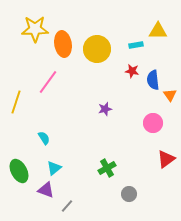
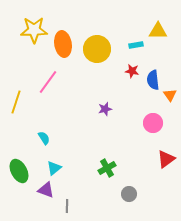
yellow star: moved 1 px left, 1 px down
gray line: rotated 40 degrees counterclockwise
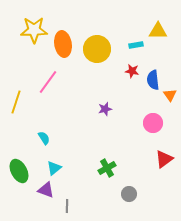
red triangle: moved 2 px left
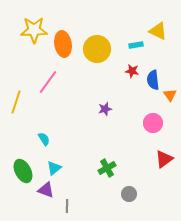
yellow triangle: rotated 24 degrees clockwise
cyan semicircle: moved 1 px down
green ellipse: moved 4 px right
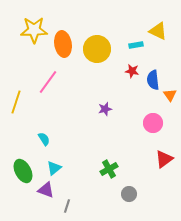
green cross: moved 2 px right, 1 px down
gray line: rotated 16 degrees clockwise
